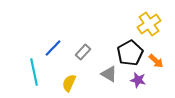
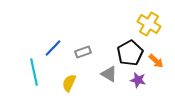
yellow cross: rotated 25 degrees counterclockwise
gray rectangle: rotated 28 degrees clockwise
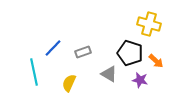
yellow cross: rotated 15 degrees counterclockwise
black pentagon: rotated 25 degrees counterclockwise
purple star: moved 2 px right
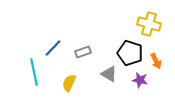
orange arrow: rotated 21 degrees clockwise
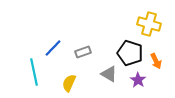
purple star: moved 2 px left; rotated 21 degrees clockwise
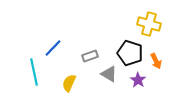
gray rectangle: moved 7 px right, 4 px down
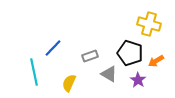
orange arrow: rotated 84 degrees clockwise
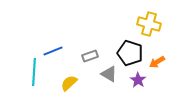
blue line: moved 3 px down; rotated 24 degrees clockwise
orange arrow: moved 1 px right, 1 px down
cyan line: rotated 16 degrees clockwise
yellow semicircle: rotated 24 degrees clockwise
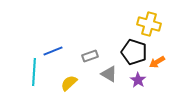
black pentagon: moved 4 px right, 1 px up
